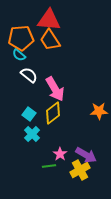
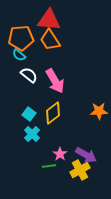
pink arrow: moved 8 px up
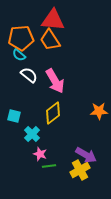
red triangle: moved 4 px right
cyan square: moved 15 px left, 2 px down; rotated 24 degrees counterclockwise
pink star: moved 20 px left; rotated 16 degrees counterclockwise
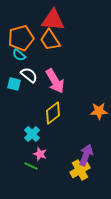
orange pentagon: rotated 10 degrees counterclockwise
cyan square: moved 32 px up
purple arrow: rotated 100 degrees counterclockwise
green line: moved 18 px left; rotated 32 degrees clockwise
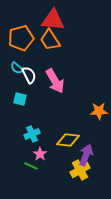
cyan semicircle: moved 2 px left, 13 px down
white semicircle: rotated 24 degrees clockwise
cyan square: moved 6 px right, 15 px down
yellow diamond: moved 15 px right, 27 px down; rotated 45 degrees clockwise
cyan cross: rotated 21 degrees clockwise
pink star: rotated 16 degrees clockwise
